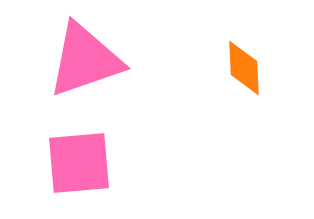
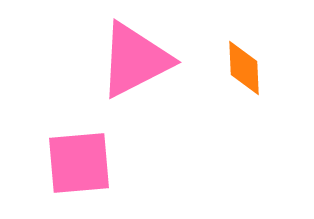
pink triangle: moved 50 px right; rotated 8 degrees counterclockwise
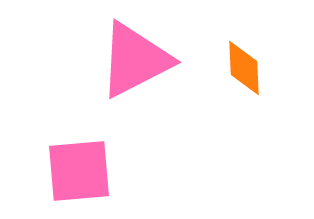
pink square: moved 8 px down
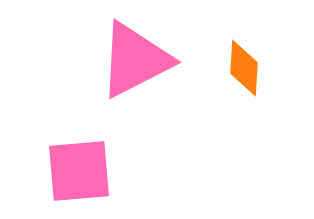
orange diamond: rotated 6 degrees clockwise
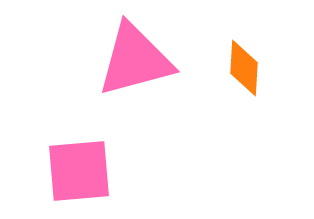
pink triangle: rotated 12 degrees clockwise
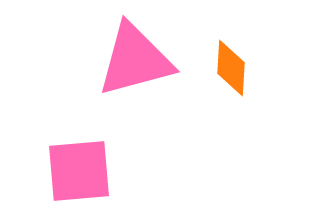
orange diamond: moved 13 px left
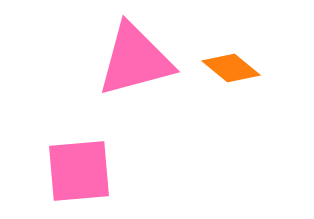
orange diamond: rotated 54 degrees counterclockwise
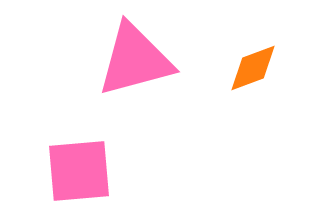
orange diamond: moved 22 px right; rotated 60 degrees counterclockwise
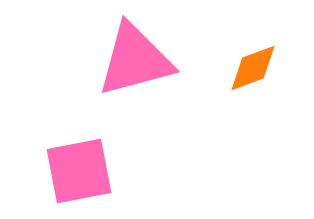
pink square: rotated 6 degrees counterclockwise
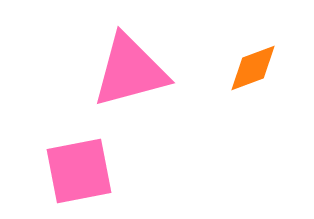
pink triangle: moved 5 px left, 11 px down
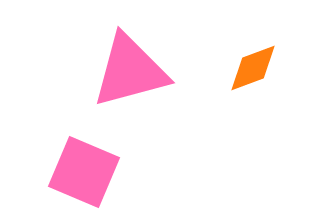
pink square: moved 5 px right, 1 px down; rotated 34 degrees clockwise
